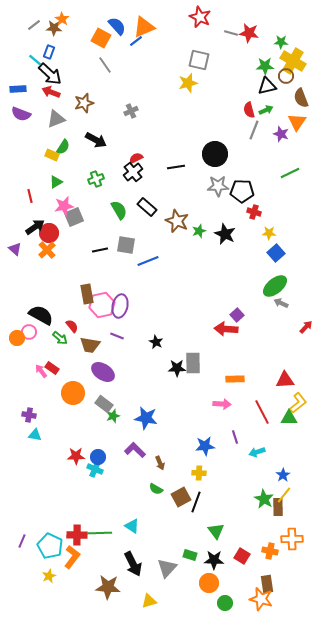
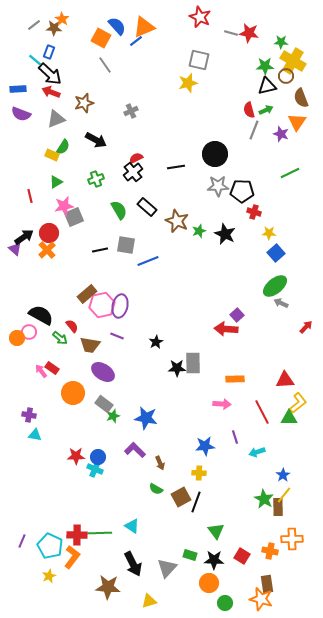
black arrow at (35, 227): moved 11 px left, 10 px down
brown rectangle at (87, 294): rotated 60 degrees clockwise
black star at (156, 342): rotated 16 degrees clockwise
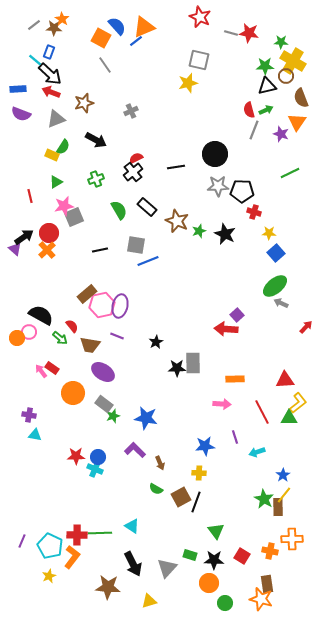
gray square at (126, 245): moved 10 px right
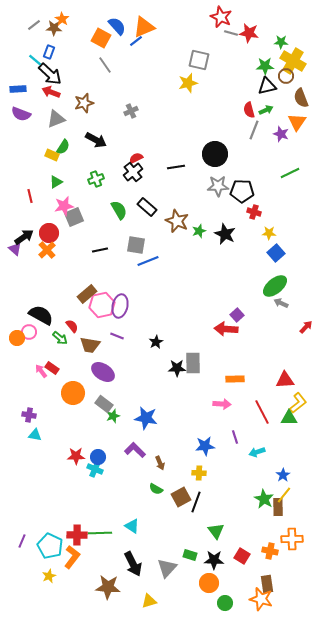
red star at (200, 17): moved 21 px right
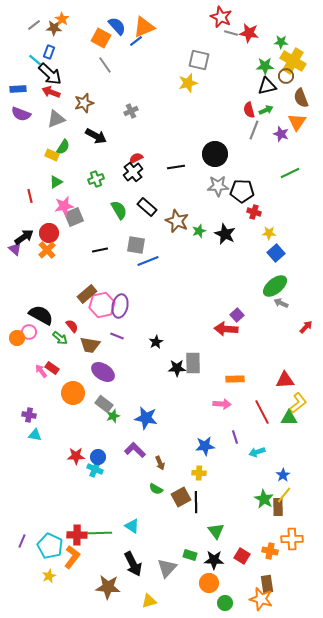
black arrow at (96, 140): moved 4 px up
black line at (196, 502): rotated 20 degrees counterclockwise
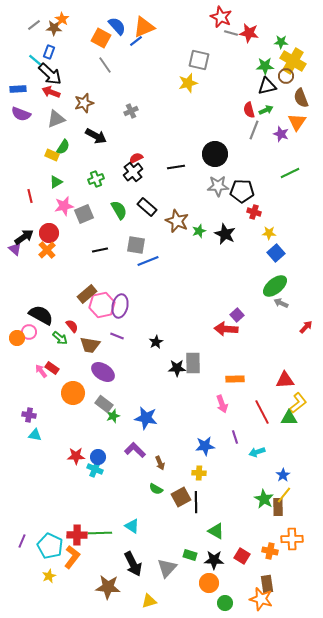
gray square at (74, 217): moved 10 px right, 3 px up
pink arrow at (222, 404): rotated 66 degrees clockwise
green triangle at (216, 531): rotated 24 degrees counterclockwise
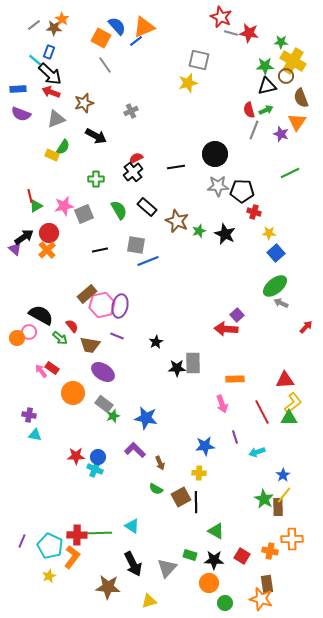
green cross at (96, 179): rotated 21 degrees clockwise
green triangle at (56, 182): moved 20 px left, 24 px down
yellow L-shape at (298, 403): moved 5 px left
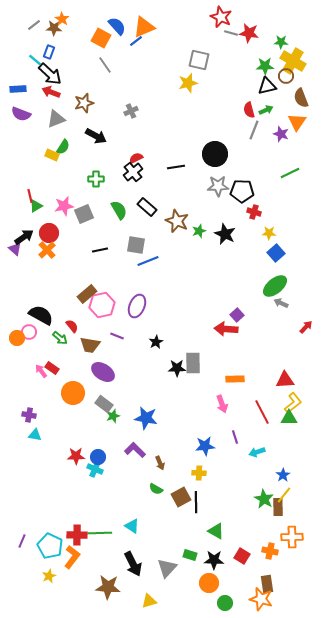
purple ellipse at (120, 306): moved 17 px right; rotated 10 degrees clockwise
orange cross at (292, 539): moved 2 px up
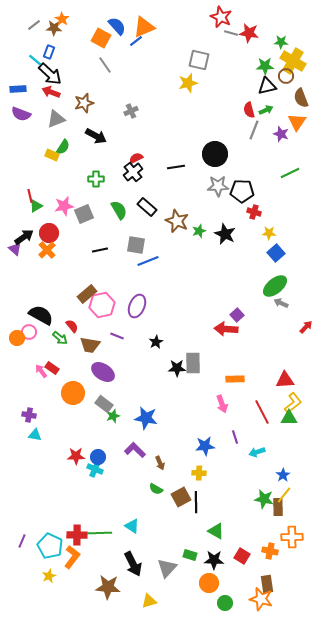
green star at (264, 499): rotated 18 degrees counterclockwise
